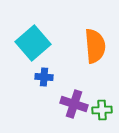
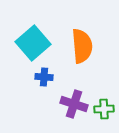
orange semicircle: moved 13 px left
green cross: moved 2 px right, 1 px up
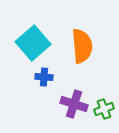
green cross: rotated 18 degrees counterclockwise
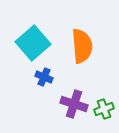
blue cross: rotated 18 degrees clockwise
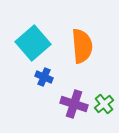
green cross: moved 5 px up; rotated 18 degrees counterclockwise
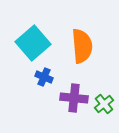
purple cross: moved 6 px up; rotated 12 degrees counterclockwise
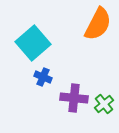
orange semicircle: moved 16 px right, 22 px up; rotated 32 degrees clockwise
blue cross: moved 1 px left
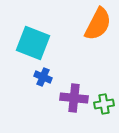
cyan square: rotated 28 degrees counterclockwise
green cross: rotated 30 degrees clockwise
